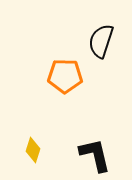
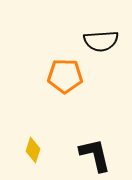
black semicircle: rotated 112 degrees counterclockwise
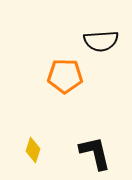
black L-shape: moved 2 px up
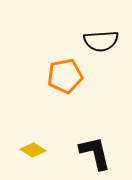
orange pentagon: rotated 12 degrees counterclockwise
yellow diamond: rotated 75 degrees counterclockwise
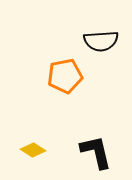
black L-shape: moved 1 px right, 1 px up
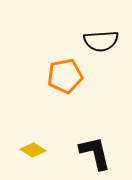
black L-shape: moved 1 px left, 1 px down
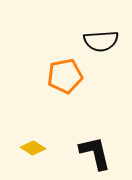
yellow diamond: moved 2 px up
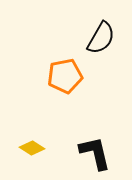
black semicircle: moved 3 px up; rotated 56 degrees counterclockwise
yellow diamond: moved 1 px left
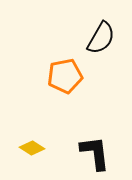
black L-shape: rotated 6 degrees clockwise
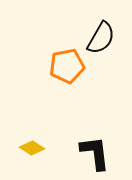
orange pentagon: moved 2 px right, 10 px up
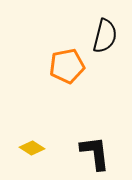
black semicircle: moved 4 px right, 2 px up; rotated 16 degrees counterclockwise
